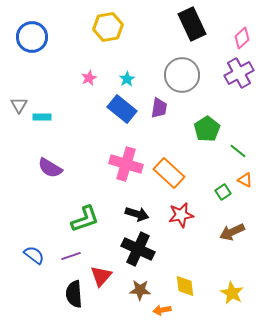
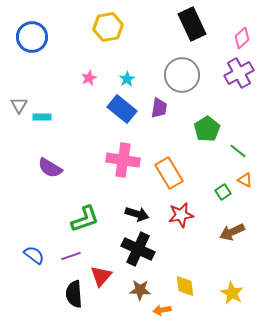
pink cross: moved 3 px left, 4 px up; rotated 8 degrees counterclockwise
orange rectangle: rotated 16 degrees clockwise
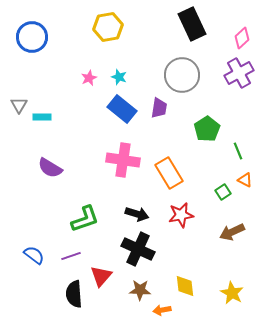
cyan star: moved 8 px left, 2 px up; rotated 21 degrees counterclockwise
green line: rotated 30 degrees clockwise
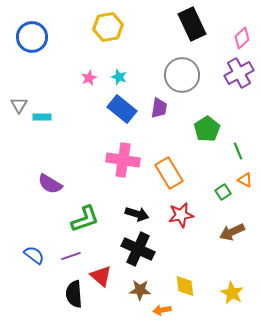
purple semicircle: moved 16 px down
red triangle: rotated 30 degrees counterclockwise
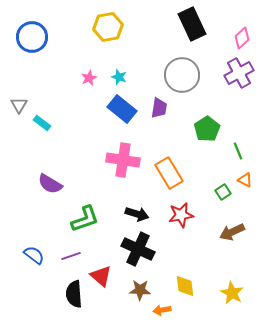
cyan rectangle: moved 6 px down; rotated 36 degrees clockwise
